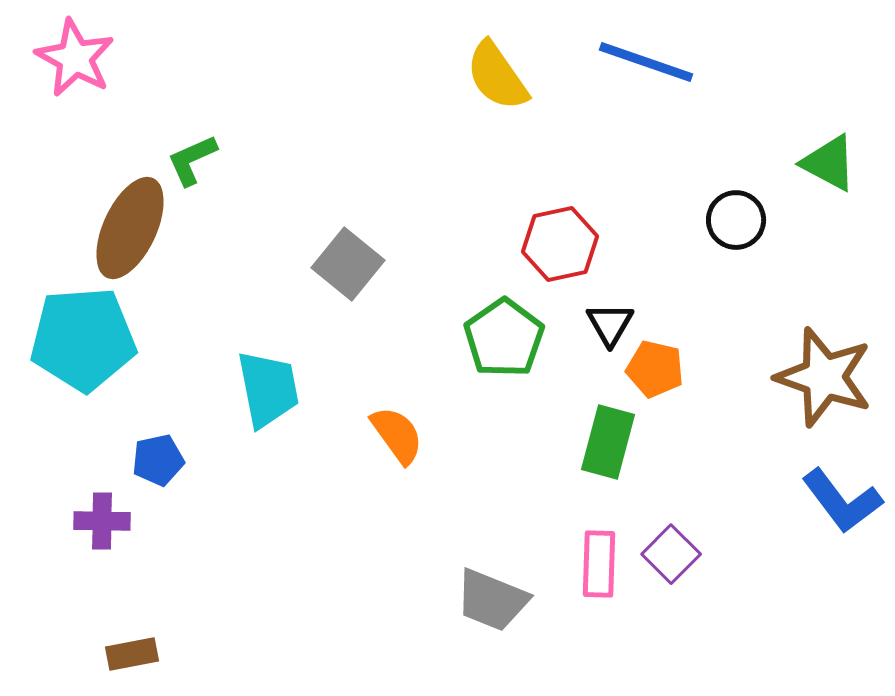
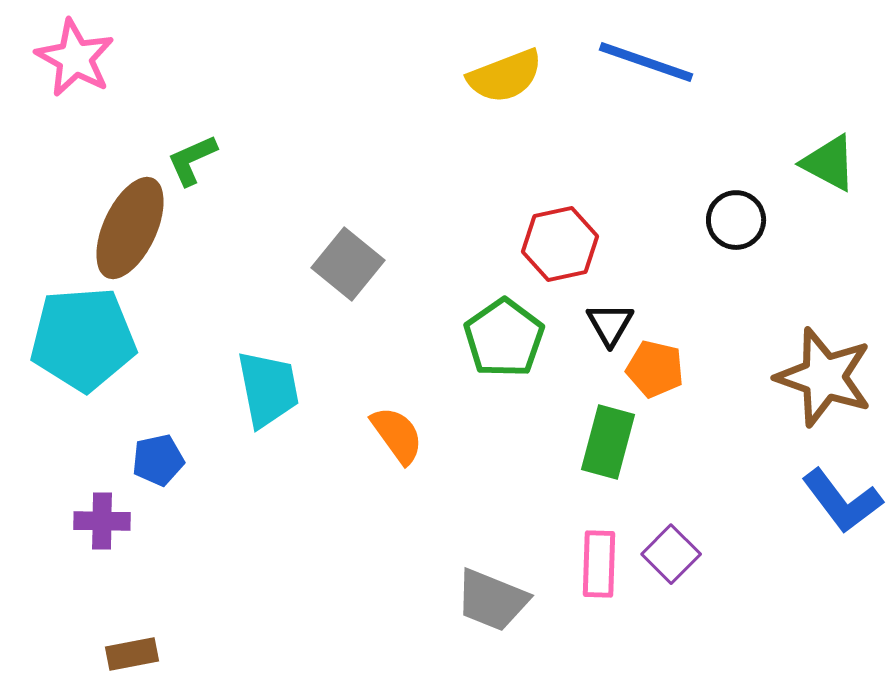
yellow semicircle: moved 8 px right; rotated 76 degrees counterclockwise
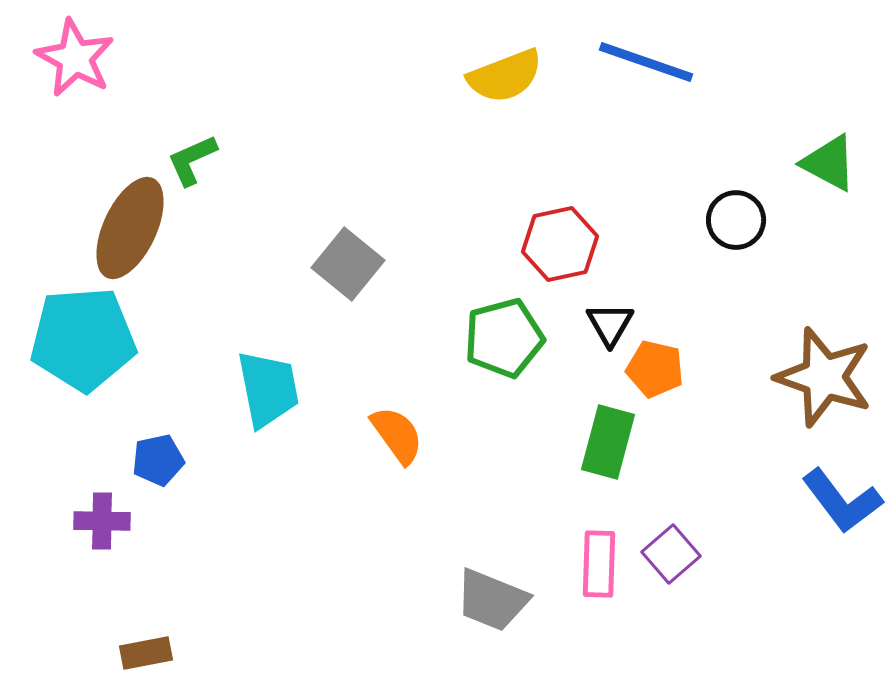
green pentagon: rotated 20 degrees clockwise
purple square: rotated 4 degrees clockwise
brown rectangle: moved 14 px right, 1 px up
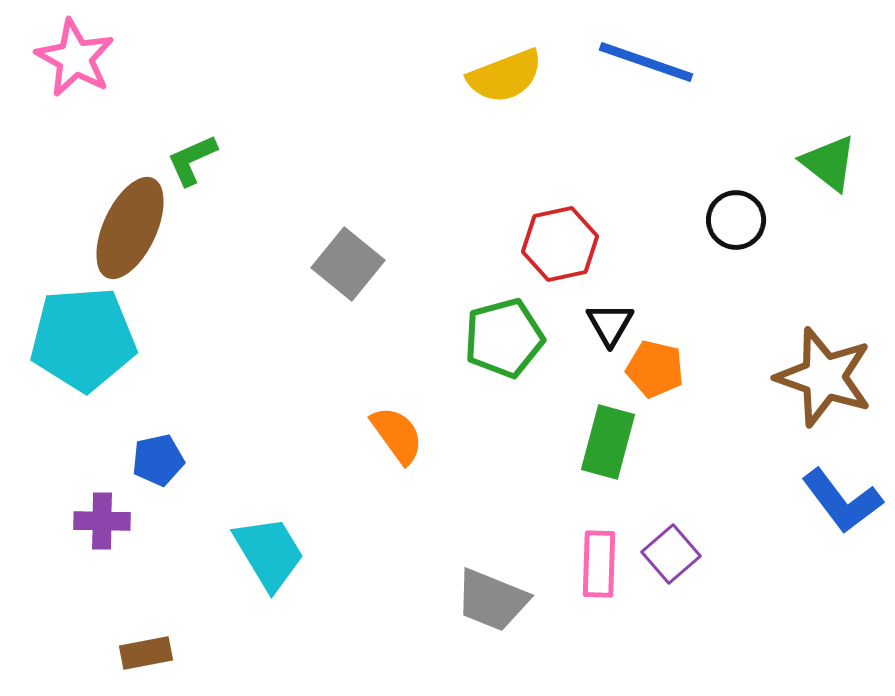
green triangle: rotated 10 degrees clockwise
cyan trapezoid: moved 1 px right, 164 px down; rotated 20 degrees counterclockwise
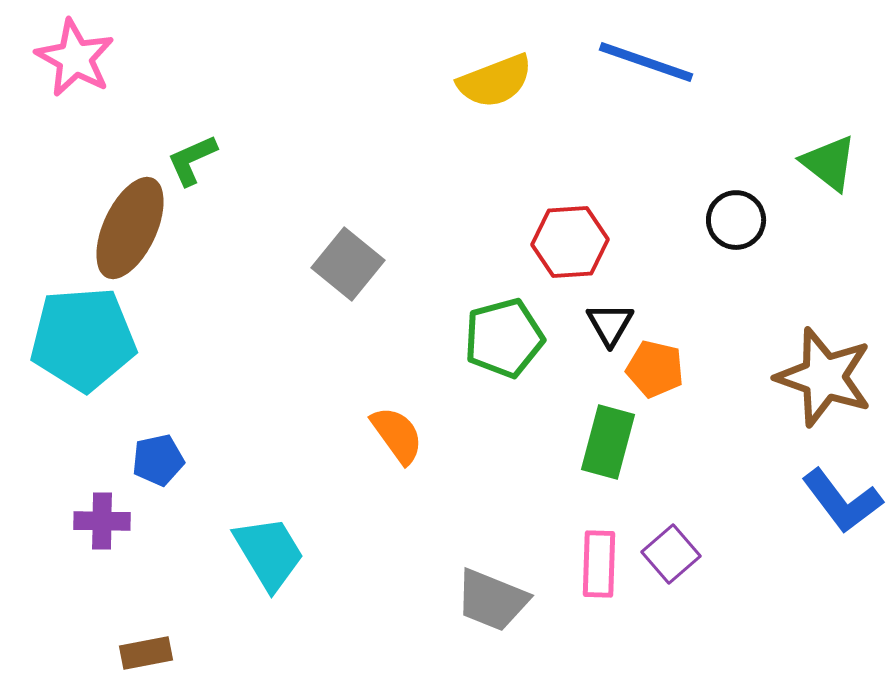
yellow semicircle: moved 10 px left, 5 px down
red hexagon: moved 10 px right, 2 px up; rotated 8 degrees clockwise
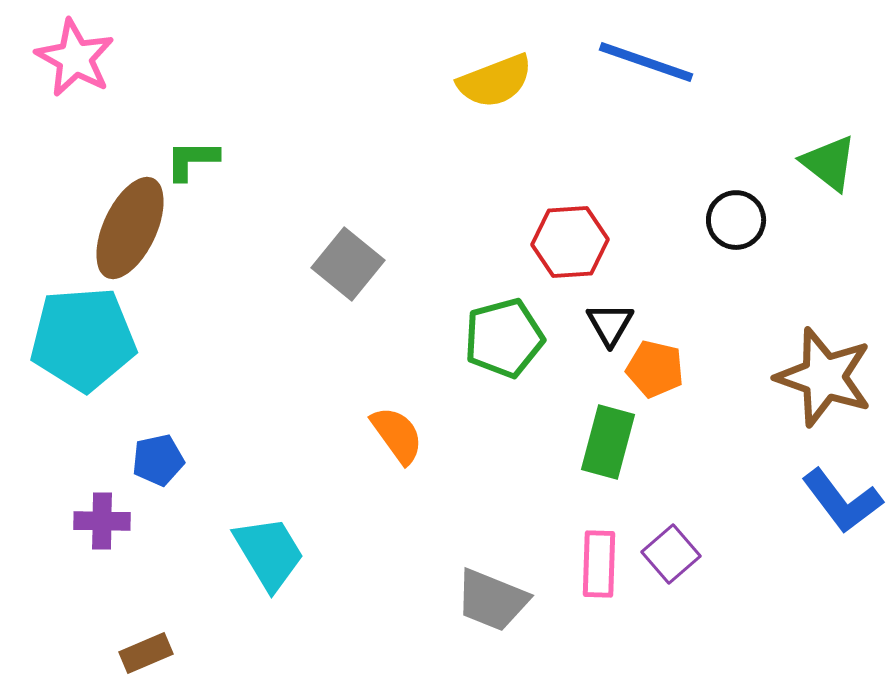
green L-shape: rotated 24 degrees clockwise
brown rectangle: rotated 12 degrees counterclockwise
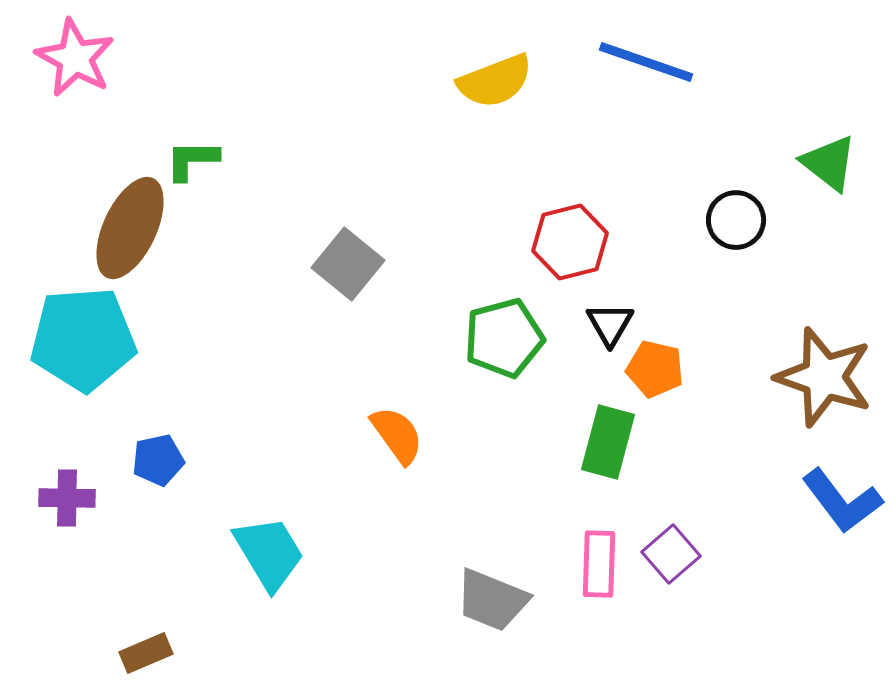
red hexagon: rotated 10 degrees counterclockwise
purple cross: moved 35 px left, 23 px up
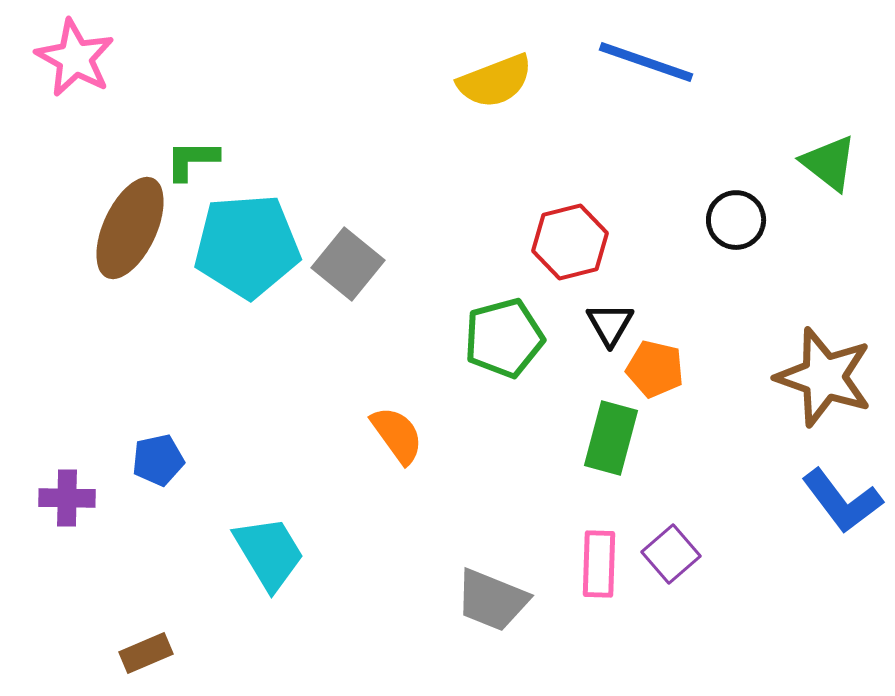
cyan pentagon: moved 164 px right, 93 px up
green rectangle: moved 3 px right, 4 px up
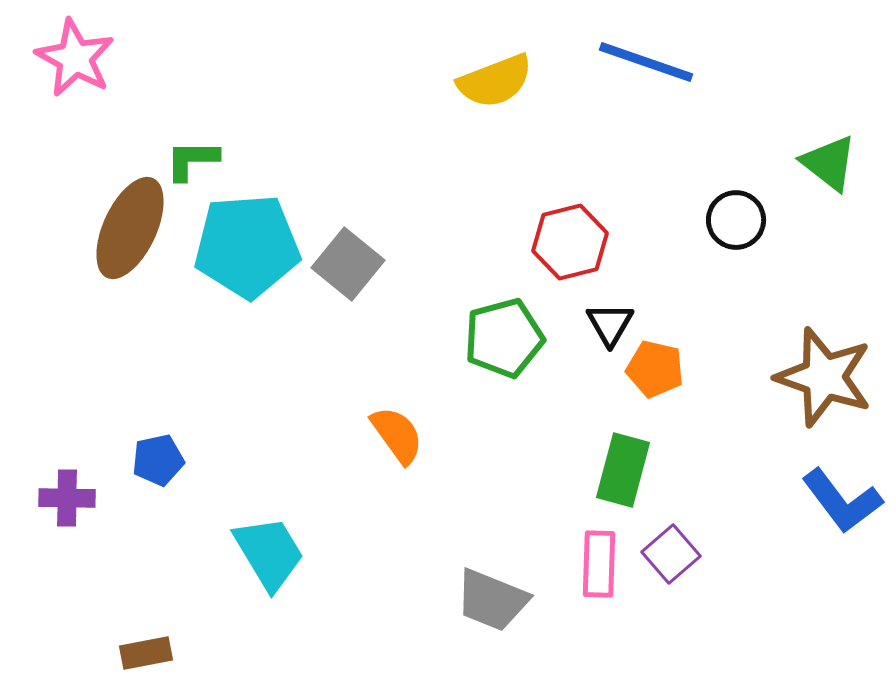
green rectangle: moved 12 px right, 32 px down
brown rectangle: rotated 12 degrees clockwise
